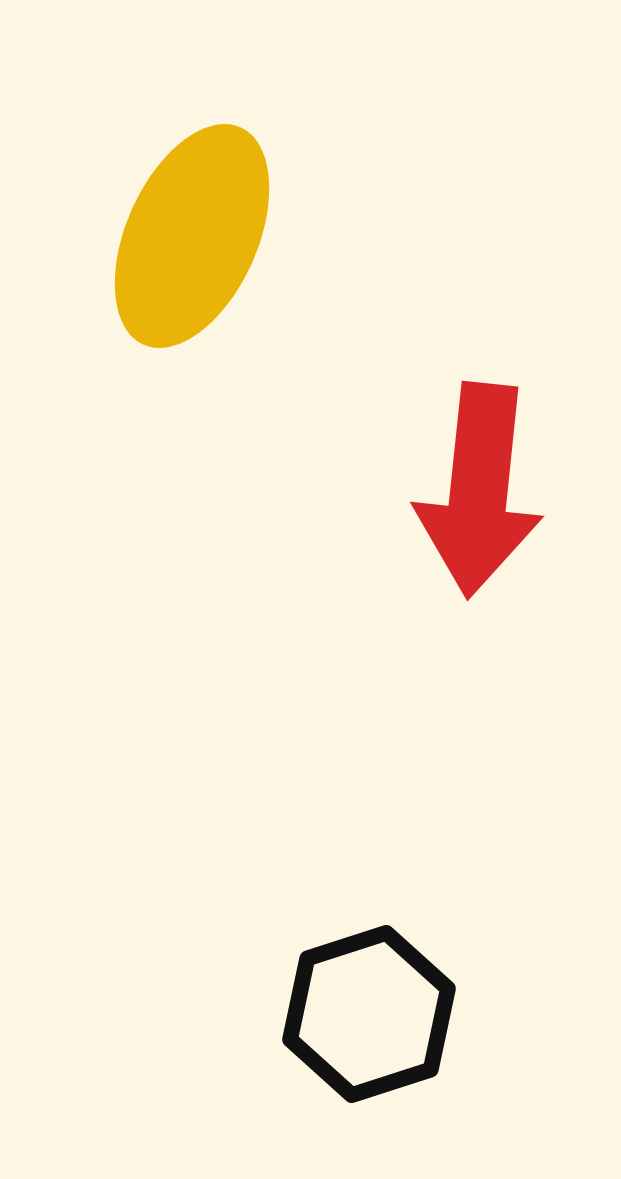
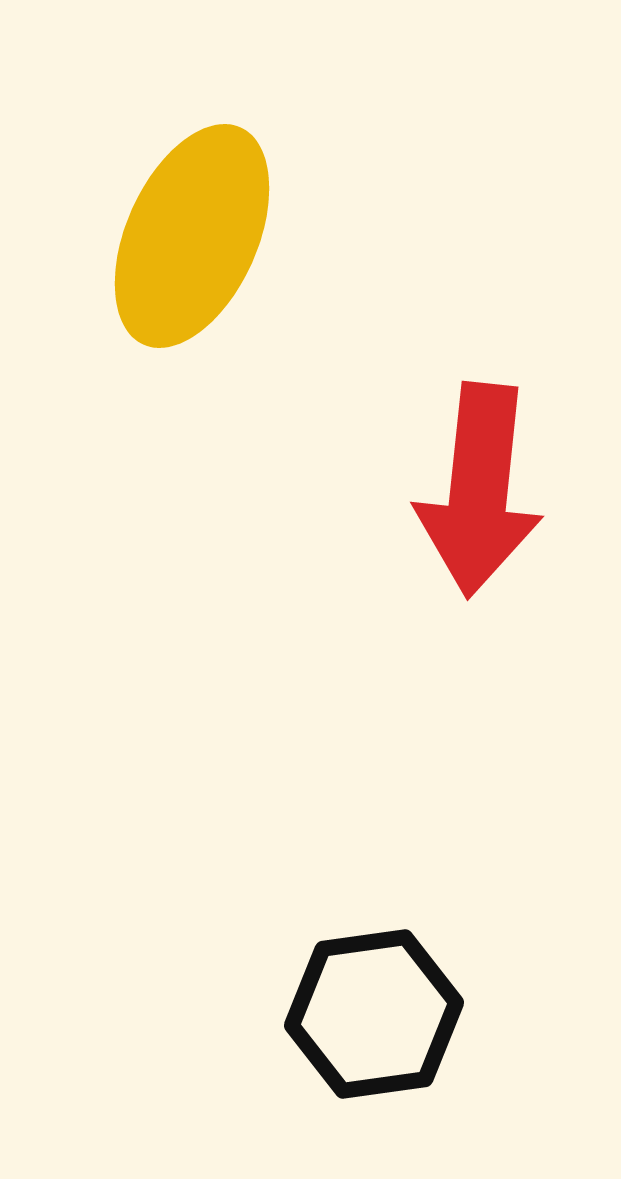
black hexagon: moved 5 px right; rotated 10 degrees clockwise
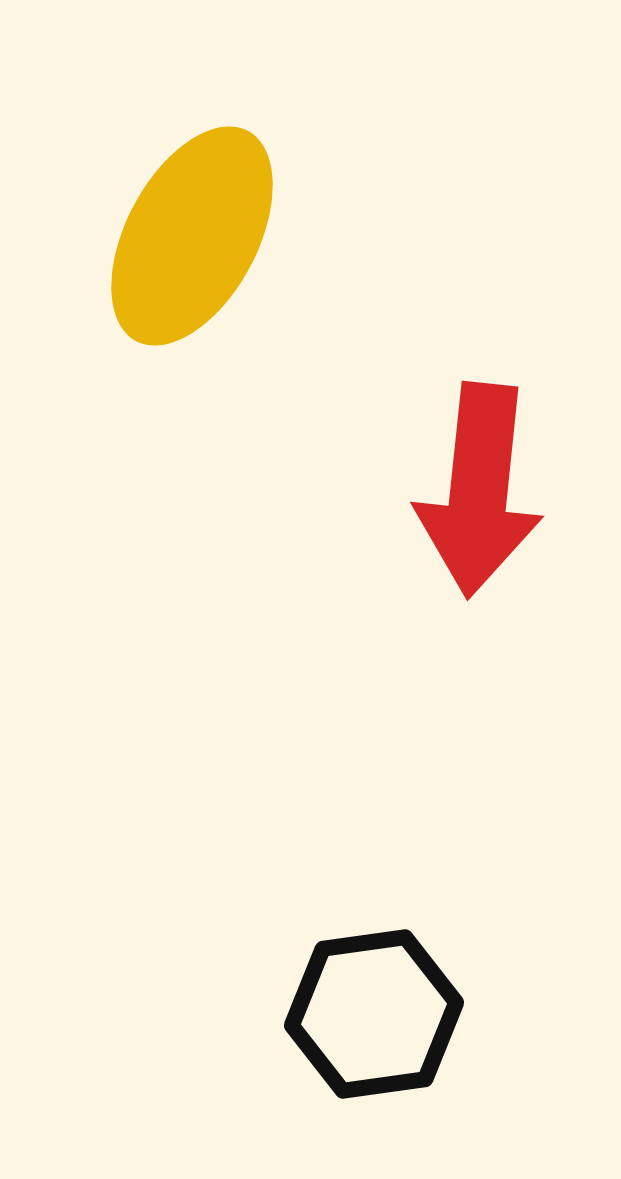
yellow ellipse: rotated 4 degrees clockwise
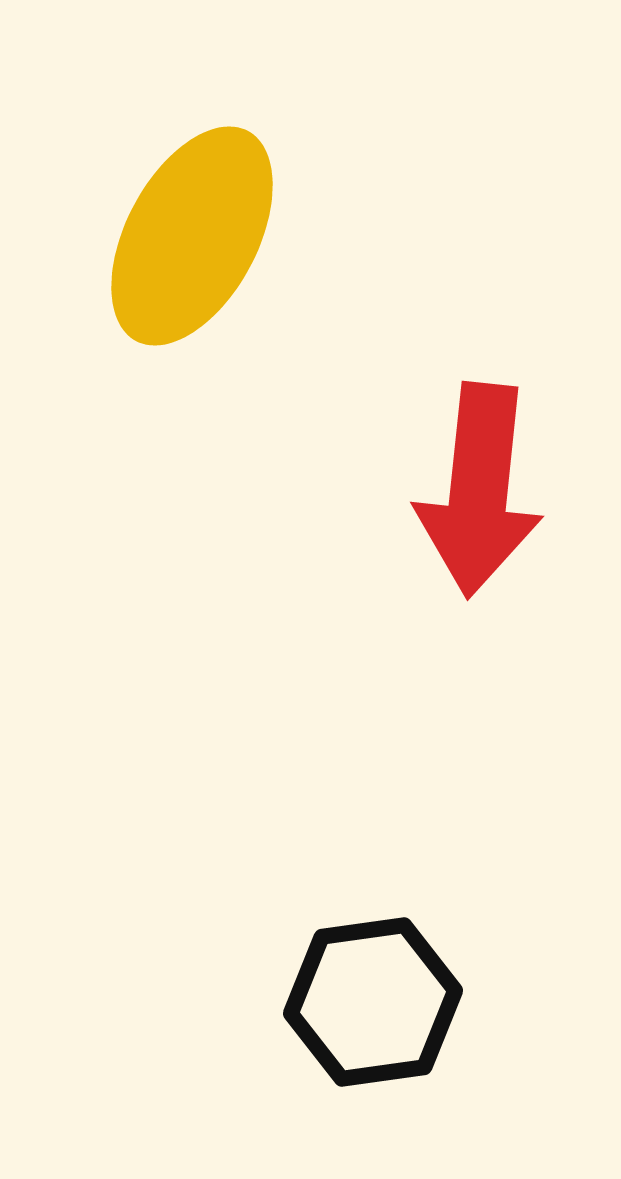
black hexagon: moved 1 px left, 12 px up
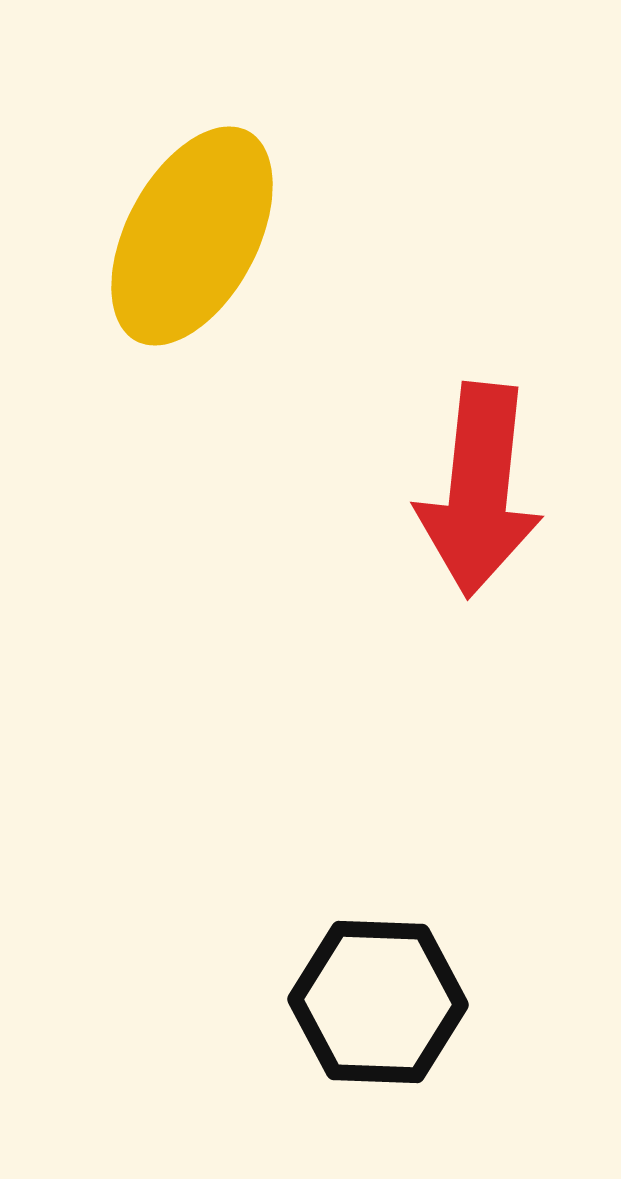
black hexagon: moved 5 px right; rotated 10 degrees clockwise
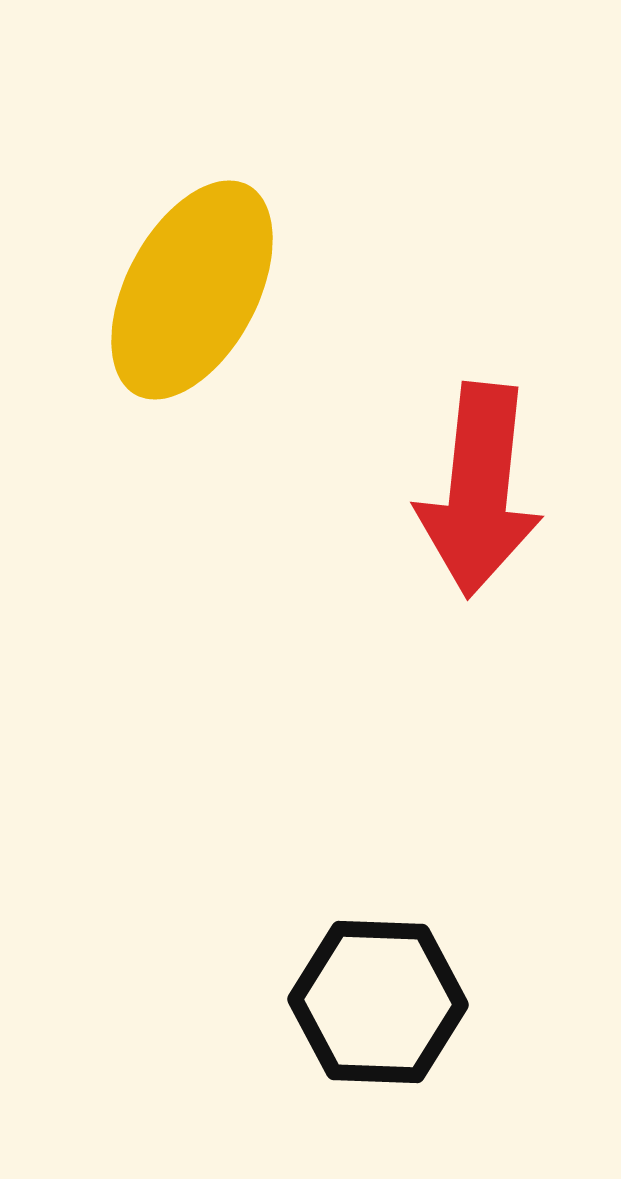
yellow ellipse: moved 54 px down
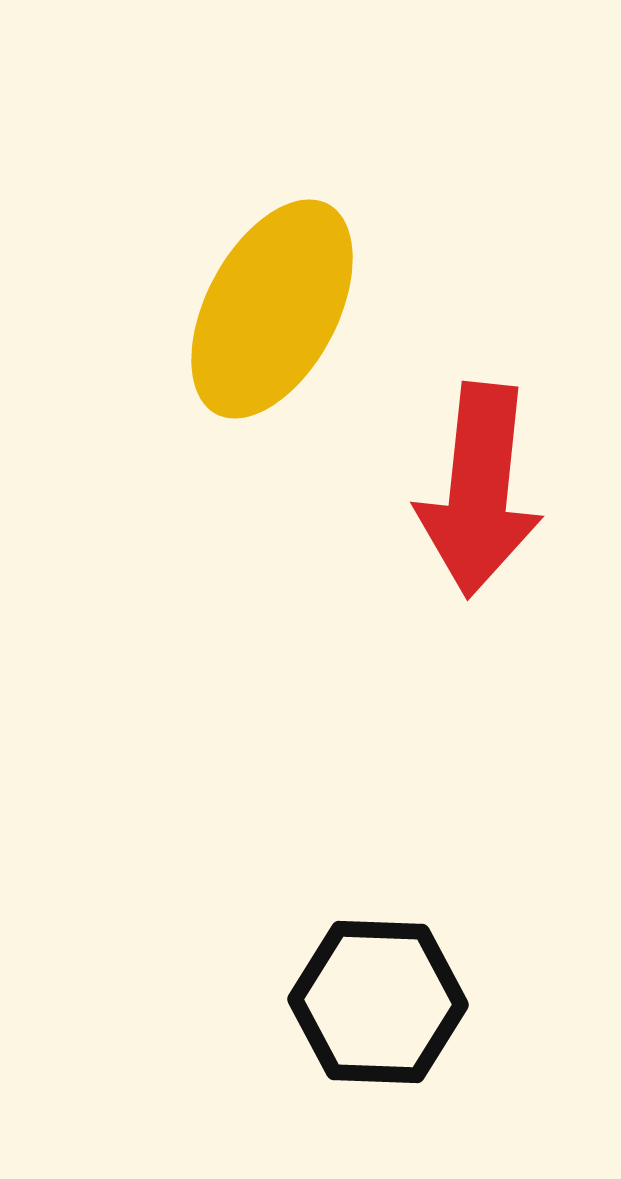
yellow ellipse: moved 80 px right, 19 px down
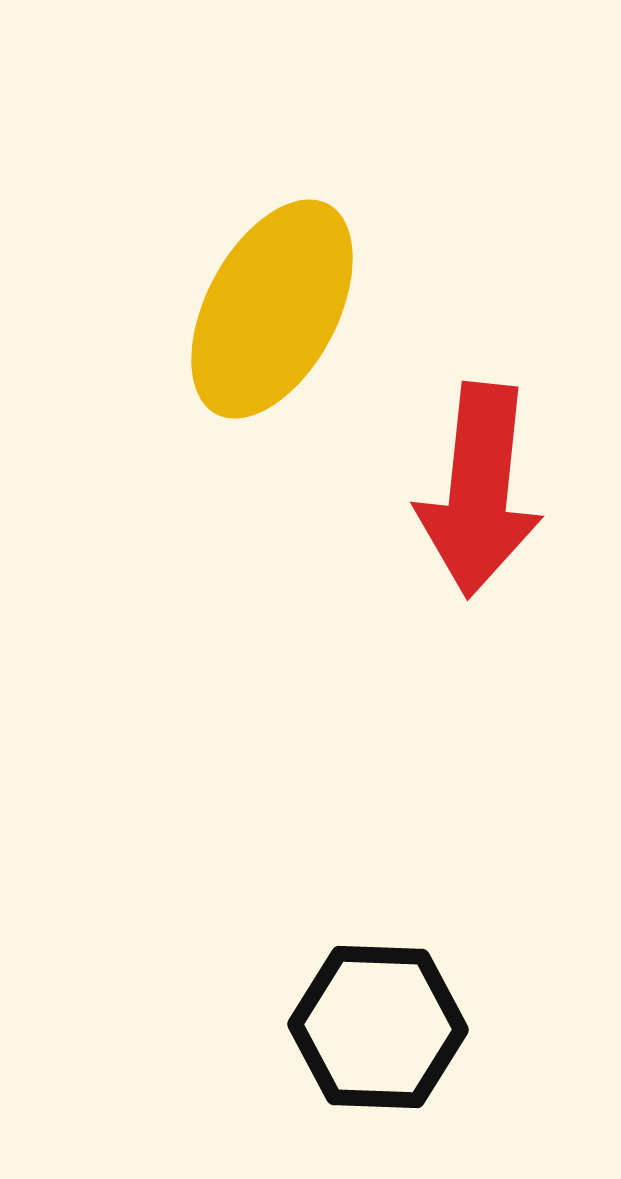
black hexagon: moved 25 px down
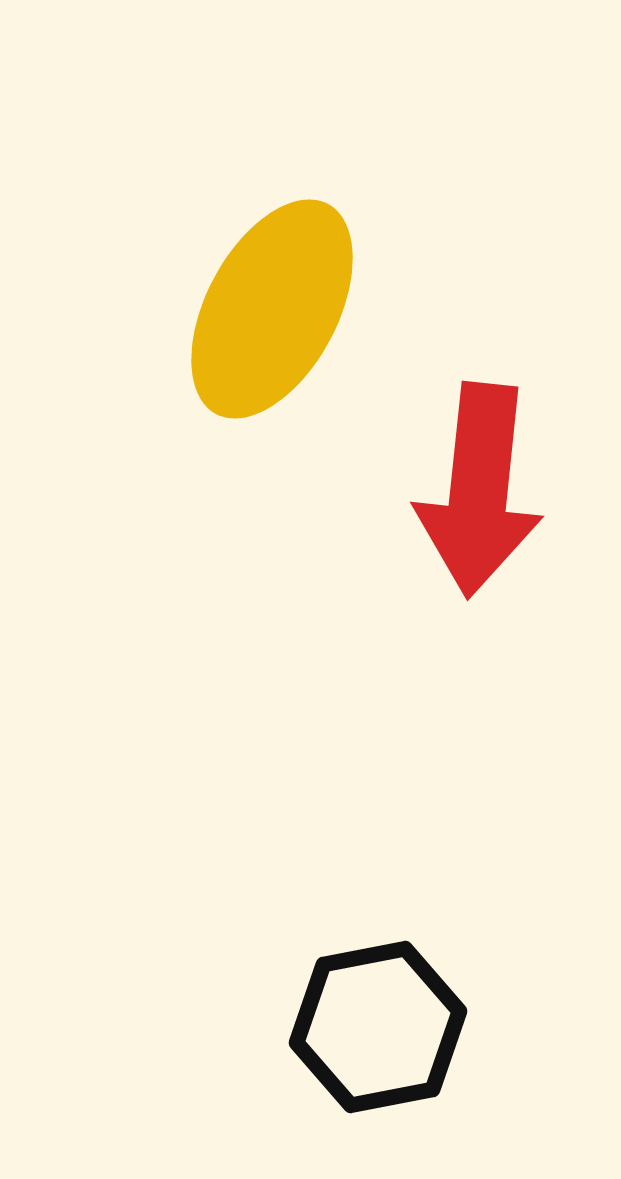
black hexagon: rotated 13 degrees counterclockwise
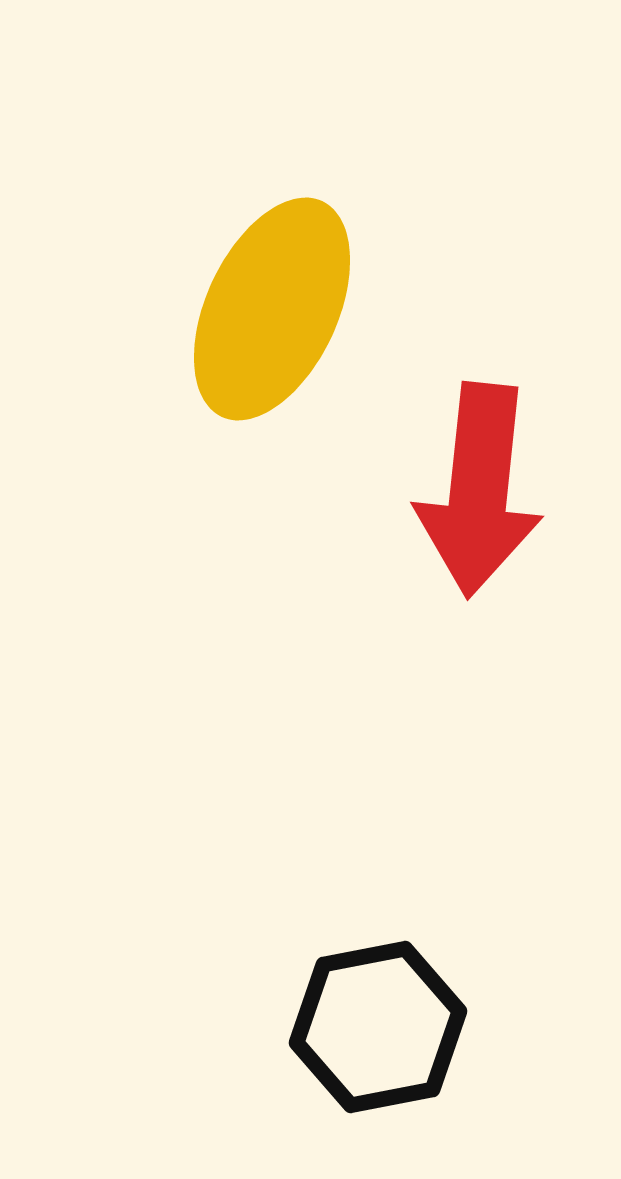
yellow ellipse: rotated 3 degrees counterclockwise
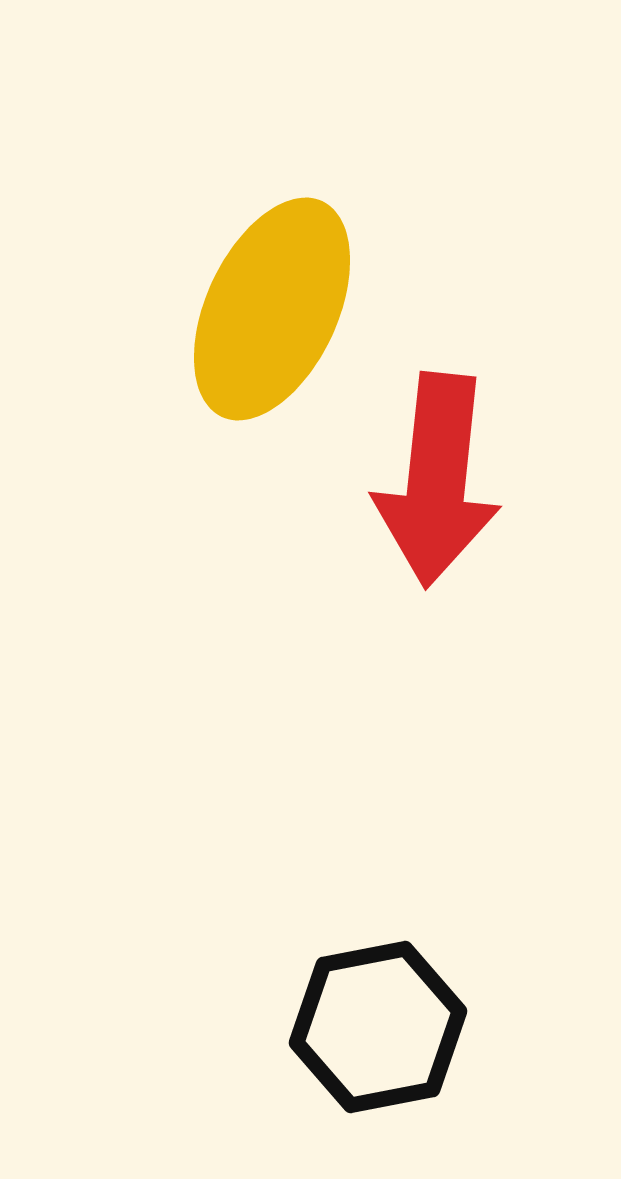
red arrow: moved 42 px left, 10 px up
